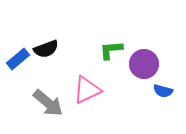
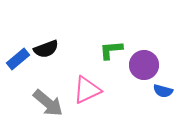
purple circle: moved 1 px down
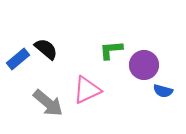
black semicircle: rotated 120 degrees counterclockwise
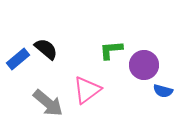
pink triangle: rotated 12 degrees counterclockwise
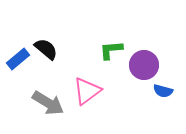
pink triangle: moved 1 px down
gray arrow: rotated 8 degrees counterclockwise
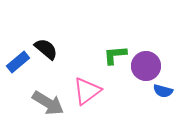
green L-shape: moved 4 px right, 5 px down
blue rectangle: moved 3 px down
purple circle: moved 2 px right, 1 px down
